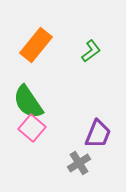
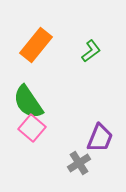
purple trapezoid: moved 2 px right, 4 px down
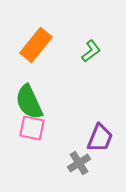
green semicircle: moved 1 px right; rotated 9 degrees clockwise
pink square: rotated 28 degrees counterclockwise
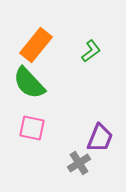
green semicircle: moved 19 px up; rotated 18 degrees counterclockwise
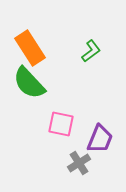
orange rectangle: moved 6 px left, 3 px down; rotated 72 degrees counterclockwise
pink square: moved 29 px right, 4 px up
purple trapezoid: moved 1 px down
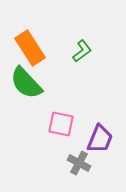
green L-shape: moved 9 px left
green semicircle: moved 3 px left
gray cross: rotated 30 degrees counterclockwise
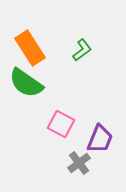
green L-shape: moved 1 px up
green semicircle: rotated 12 degrees counterclockwise
pink square: rotated 16 degrees clockwise
gray cross: rotated 25 degrees clockwise
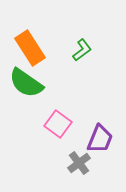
pink square: moved 3 px left; rotated 8 degrees clockwise
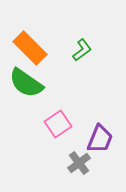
orange rectangle: rotated 12 degrees counterclockwise
pink square: rotated 20 degrees clockwise
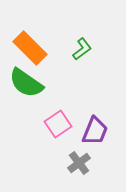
green L-shape: moved 1 px up
purple trapezoid: moved 5 px left, 8 px up
